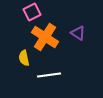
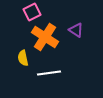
purple triangle: moved 2 px left, 3 px up
yellow semicircle: moved 1 px left
white line: moved 2 px up
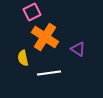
purple triangle: moved 2 px right, 19 px down
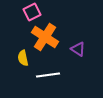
white line: moved 1 px left, 2 px down
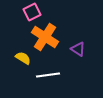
yellow semicircle: rotated 133 degrees clockwise
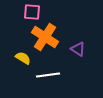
pink square: rotated 30 degrees clockwise
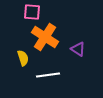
yellow semicircle: rotated 42 degrees clockwise
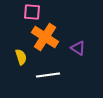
purple triangle: moved 1 px up
yellow semicircle: moved 2 px left, 1 px up
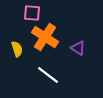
pink square: moved 1 px down
yellow semicircle: moved 4 px left, 8 px up
white line: rotated 45 degrees clockwise
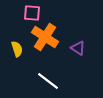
white line: moved 6 px down
